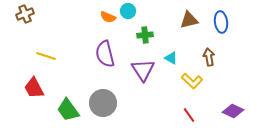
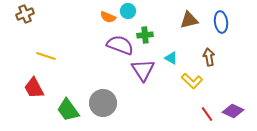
purple semicircle: moved 15 px right, 9 px up; rotated 124 degrees clockwise
red line: moved 18 px right, 1 px up
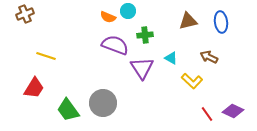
brown triangle: moved 1 px left, 1 px down
purple semicircle: moved 5 px left
brown arrow: rotated 54 degrees counterclockwise
purple triangle: moved 1 px left, 2 px up
red trapezoid: rotated 120 degrees counterclockwise
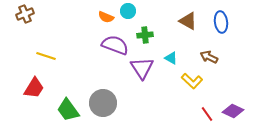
orange semicircle: moved 2 px left
brown triangle: rotated 42 degrees clockwise
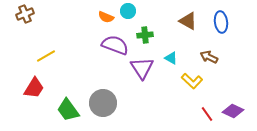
yellow line: rotated 48 degrees counterclockwise
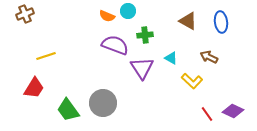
orange semicircle: moved 1 px right, 1 px up
yellow line: rotated 12 degrees clockwise
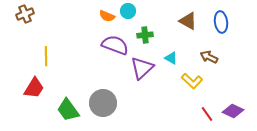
yellow line: rotated 72 degrees counterclockwise
purple triangle: rotated 20 degrees clockwise
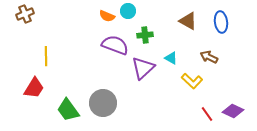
purple triangle: moved 1 px right
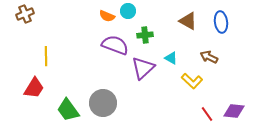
purple diamond: moved 1 px right; rotated 20 degrees counterclockwise
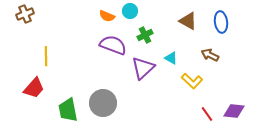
cyan circle: moved 2 px right
green cross: rotated 21 degrees counterclockwise
purple semicircle: moved 2 px left
brown arrow: moved 1 px right, 2 px up
red trapezoid: rotated 10 degrees clockwise
green trapezoid: rotated 25 degrees clockwise
